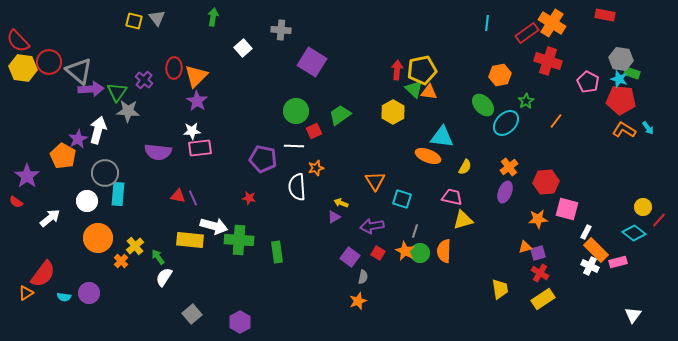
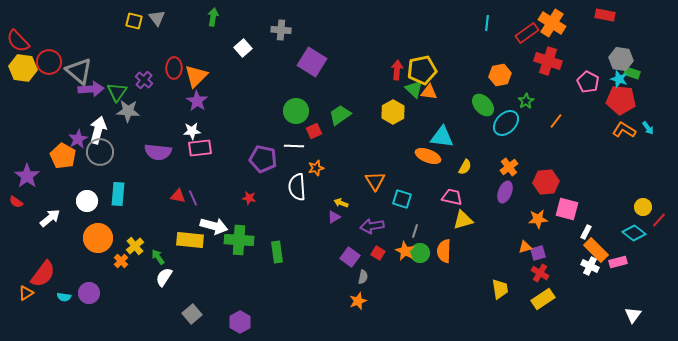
gray circle at (105, 173): moved 5 px left, 21 px up
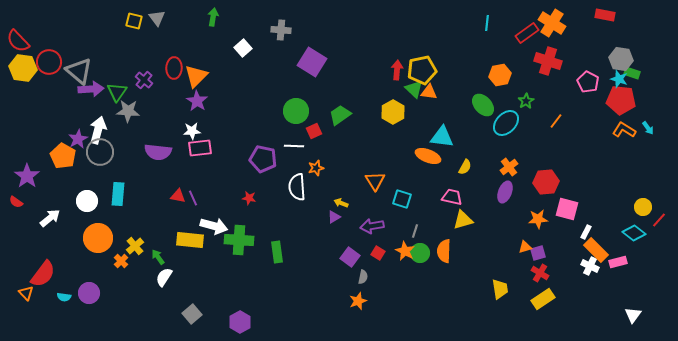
orange triangle at (26, 293): rotated 42 degrees counterclockwise
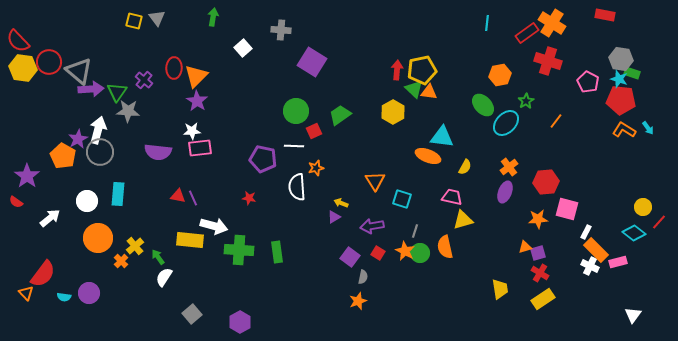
red line at (659, 220): moved 2 px down
green cross at (239, 240): moved 10 px down
orange semicircle at (444, 251): moved 1 px right, 4 px up; rotated 15 degrees counterclockwise
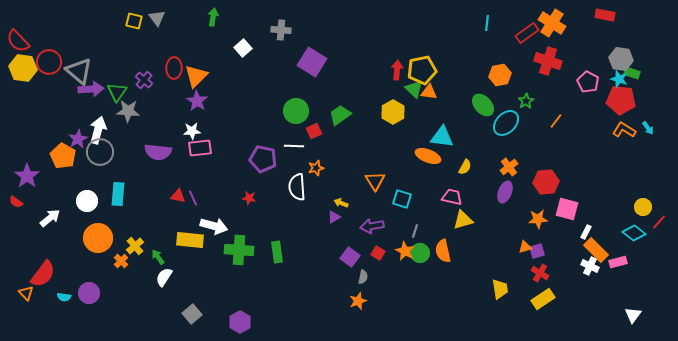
orange semicircle at (445, 247): moved 2 px left, 4 px down
purple square at (538, 253): moved 1 px left, 2 px up
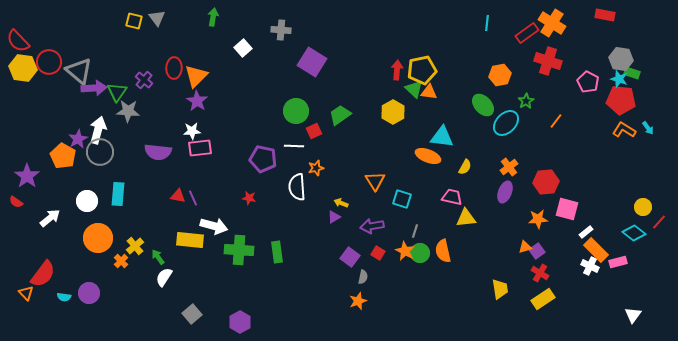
purple arrow at (91, 89): moved 3 px right, 1 px up
yellow triangle at (463, 220): moved 3 px right, 2 px up; rotated 10 degrees clockwise
white rectangle at (586, 232): rotated 24 degrees clockwise
purple square at (537, 251): rotated 21 degrees counterclockwise
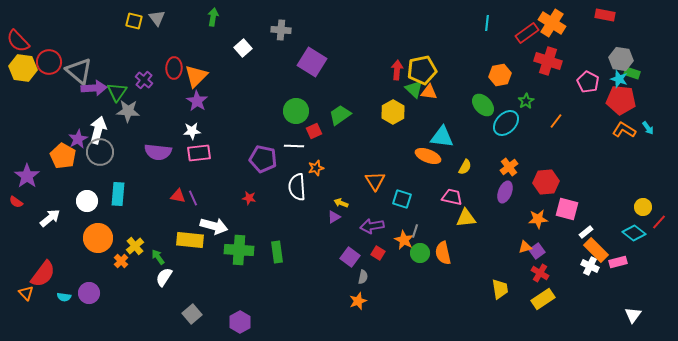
pink rectangle at (200, 148): moved 1 px left, 5 px down
orange star at (405, 251): moved 1 px left, 11 px up
orange semicircle at (443, 251): moved 2 px down
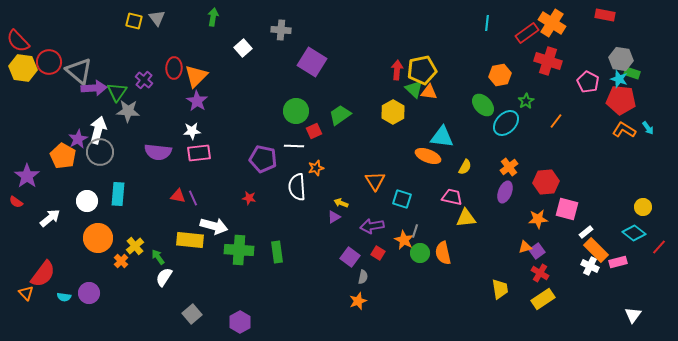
red line at (659, 222): moved 25 px down
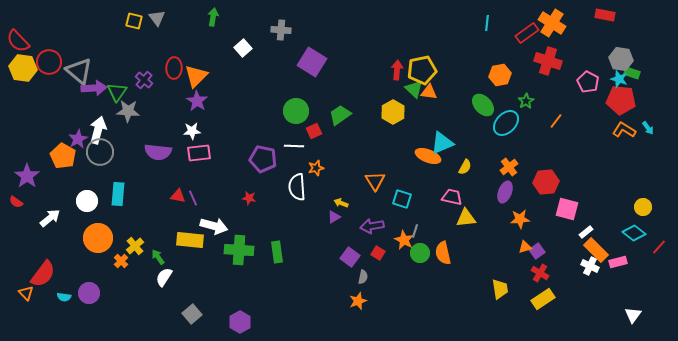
cyan triangle at (442, 137): moved 6 px down; rotated 30 degrees counterclockwise
orange star at (538, 219): moved 18 px left
